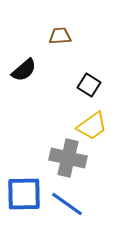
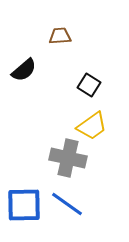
blue square: moved 11 px down
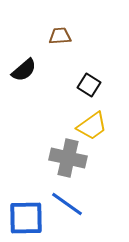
blue square: moved 2 px right, 13 px down
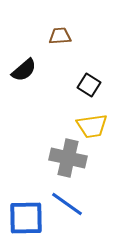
yellow trapezoid: rotated 28 degrees clockwise
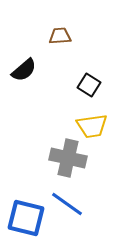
blue square: rotated 15 degrees clockwise
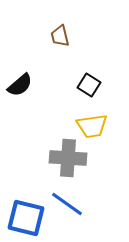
brown trapezoid: rotated 100 degrees counterclockwise
black semicircle: moved 4 px left, 15 px down
gray cross: rotated 9 degrees counterclockwise
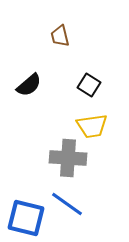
black semicircle: moved 9 px right
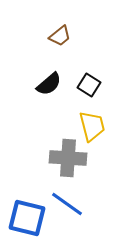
brown trapezoid: rotated 115 degrees counterclockwise
black semicircle: moved 20 px right, 1 px up
yellow trapezoid: rotated 96 degrees counterclockwise
blue square: moved 1 px right
